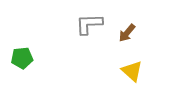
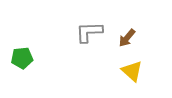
gray L-shape: moved 8 px down
brown arrow: moved 5 px down
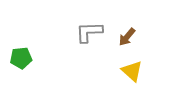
brown arrow: moved 1 px up
green pentagon: moved 1 px left
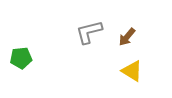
gray L-shape: rotated 12 degrees counterclockwise
yellow triangle: rotated 10 degrees counterclockwise
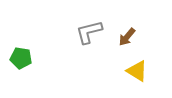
green pentagon: rotated 15 degrees clockwise
yellow triangle: moved 5 px right
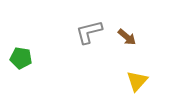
brown arrow: rotated 90 degrees counterclockwise
yellow triangle: moved 10 px down; rotated 40 degrees clockwise
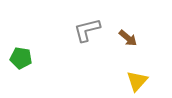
gray L-shape: moved 2 px left, 2 px up
brown arrow: moved 1 px right, 1 px down
